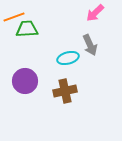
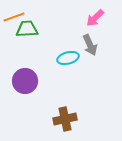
pink arrow: moved 5 px down
brown cross: moved 28 px down
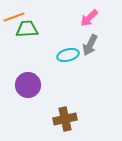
pink arrow: moved 6 px left
gray arrow: rotated 50 degrees clockwise
cyan ellipse: moved 3 px up
purple circle: moved 3 px right, 4 px down
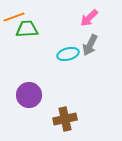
cyan ellipse: moved 1 px up
purple circle: moved 1 px right, 10 px down
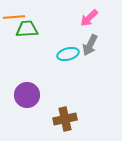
orange line: rotated 15 degrees clockwise
purple circle: moved 2 px left
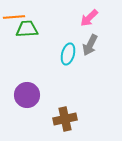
cyan ellipse: rotated 60 degrees counterclockwise
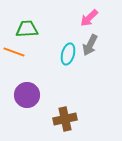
orange line: moved 35 px down; rotated 25 degrees clockwise
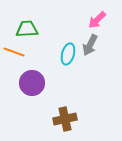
pink arrow: moved 8 px right, 2 px down
purple circle: moved 5 px right, 12 px up
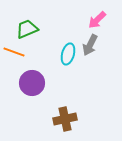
green trapezoid: rotated 20 degrees counterclockwise
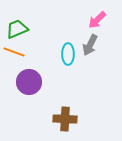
green trapezoid: moved 10 px left
cyan ellipse: rotated 15 degrees counterclockwise
purple circle: moved 3 px left, 1 px up
brown cross: rotated 15 degrees clockwise
